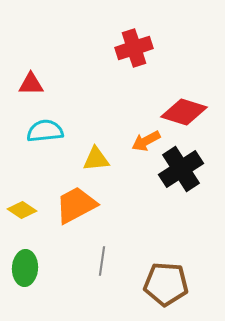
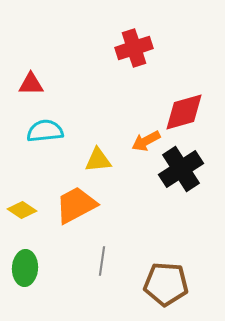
red diamond: rotated 33 degrees counterclockwise
yellow triangle: moved 2 px right, 1 px down
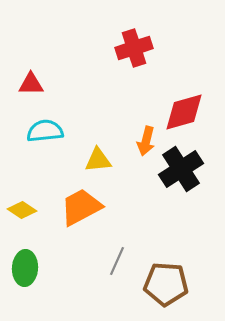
orange arrow: rotated 48 degrees counterclockwise
orange trapezoid: moved 5 px right, 2 px down
gray line: moved 15 px right; rotated 16 degrees clockwise
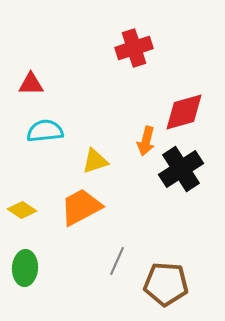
yellow triangle: moved 3 px left, 1 px down; rotated 12 degrees counterclockwise
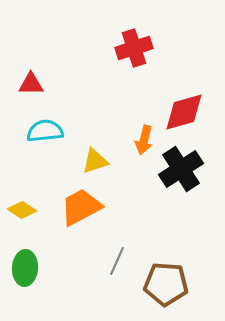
orange arrow: moved 2 px left, 1 px up
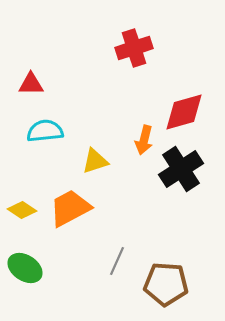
orange trapezoid: moved 11 px left, 1 px down
green ellipse: rotated 60 degrees counterclockwise
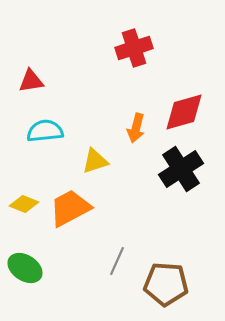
red triangle: moved 3 px up; rotated 8 degrees counterclockwise
orange arrow: moved 8 px left, 12 px up
yellow diamond: moved 2 px right, 6 px up; rotated 12 degrees counterclockwise
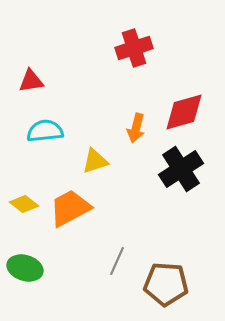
yellow diamond: rotated 16 degrees clockwise
green ellipse: rotated 16 degrees counterclockwise
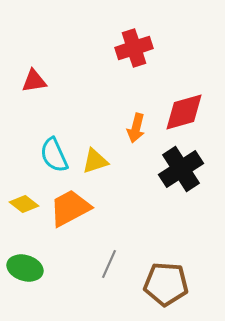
red triangle: moved 3 px right
cyan semicircle: moved 9 px right, 24 px down; rotated 108 degrees counterclockwise
gray line: moved 8 px left, 3 px down
